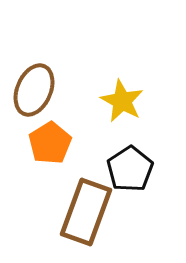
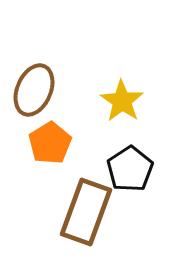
yellow star: rotated 6 degrees clockwise
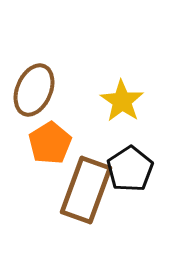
brown rectangle: moved 22 px up
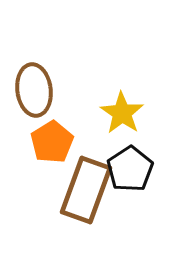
brown ellipse: rotated 30 degrees counterclockwise
yellow star: moved 12 px down
orange pentagon: moved 2 px right, 1 px up
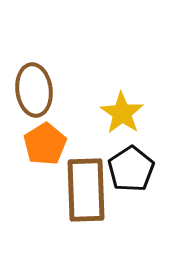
orange pentagon: moved 7 px left, 2 px down
black pentagon: moved 1 px right
brown rectangle: rotated 22 degrees counterclockwise
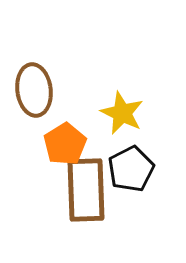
yellow star: rotated 9 degrees counterclockwise
orange pentagon: moved 20 px right
black pentagon: rotated 6 degrees clockwise
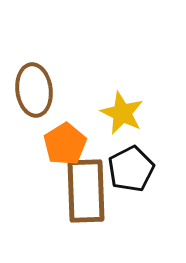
brown rectangle: moved 1 px down
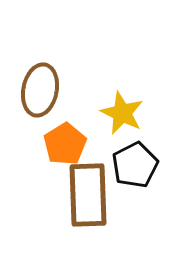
brown ellipse: moved 6 px right; rotated 18 degrees clockwise
black pentagon: moved 4 px right, 4 px up
brown rectangle: moved 2 px right, 4 px down
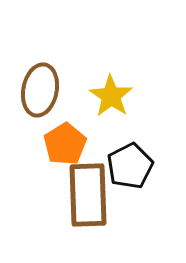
yellow star: moved 11 px left, 17 px up; rotated 9 degrees clockwise
black pentagon: moved 5 px left, 1 px down
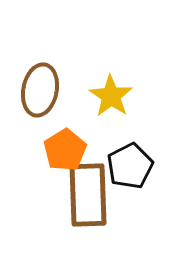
orange pentagon: moved 6 px down
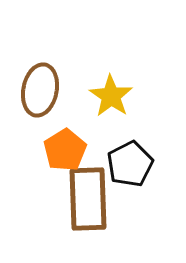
black pentagon: moved 2 px up
brown rectangle: moved 4 px down
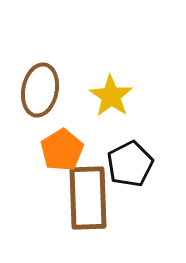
orange pentagon: moved 3 px left
brown rectangle: moved 1 px up
